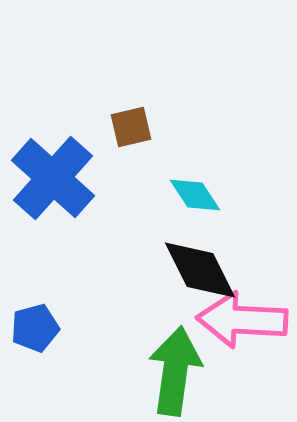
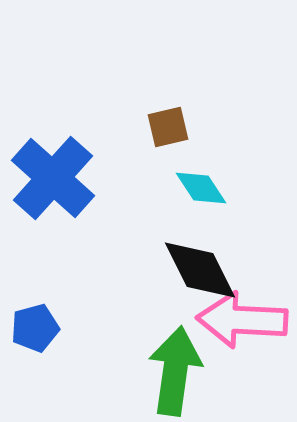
brown square: moved 37 px right
cyan diamond: moved 6 px right, 7 px up
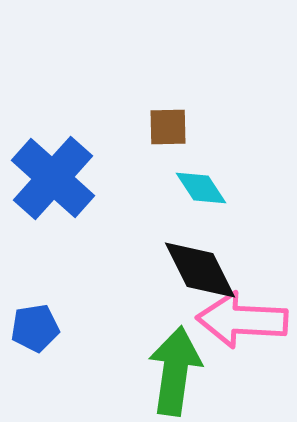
brown square: rotated 12 degrees clockwise
blue pentagon: rotated 6 degrees clockwise
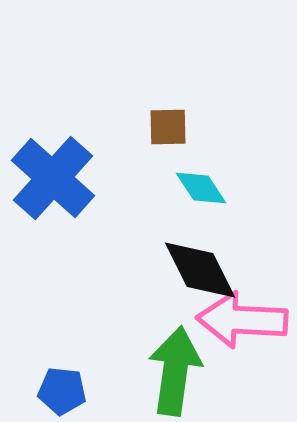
blue pentagon: moved 27 px right, 63 px down; rotated 15 degrees clockwise
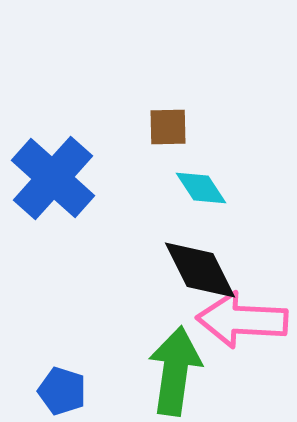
blue pentagon: rotated 12 degrees clockwise
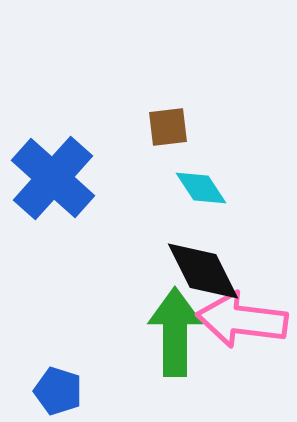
brown square: rotated 6 degrees counterclockwise
black diamond: moved 3 px right, 1 px down
pink arrow: rotated 4 degrees clockwise
green arrow: moved 39 px up; rotated 8 degrees counterclockwise
blue pentagon: moved 4 px left
